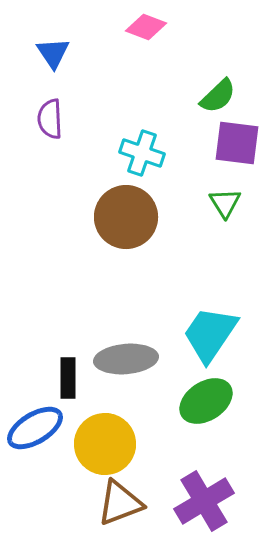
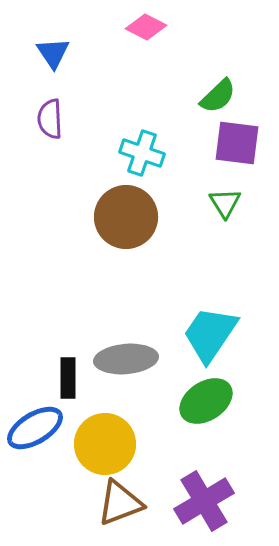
pink diamond: rotated 6 degrees clockwise
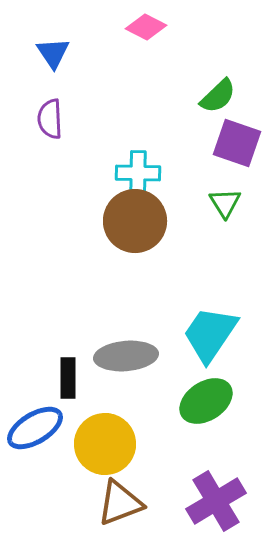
purple square: rotated 12 degrees clockwise
cyan cross: moved 4 px left, 20 px down; rotated 18 degrees counterclockwise
brown circle: moved 9 px right, 4 px down
gray ellipse: moved 3 px up
purple cross: moved 12 px right
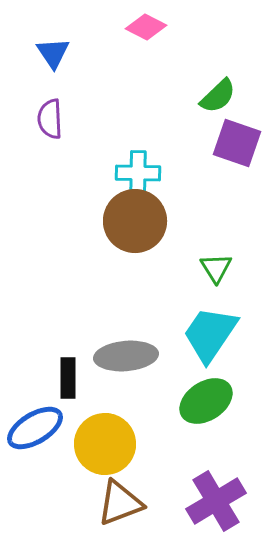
green triangle: moved 9 px left, 65 px down
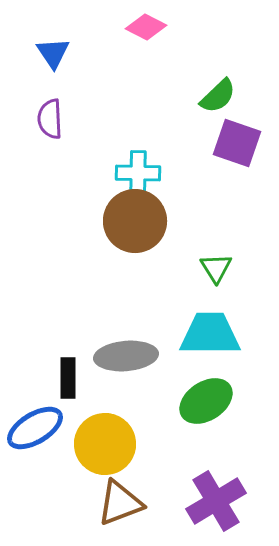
cyan trapezoid: rotated 56 degrees clockwise
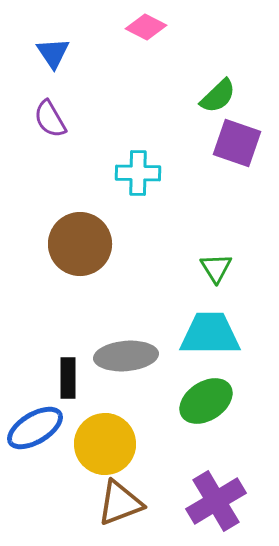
purple semicircle: rotated 27 degrees counterclockwise
brown circle: moved 55 px left, 23 px down
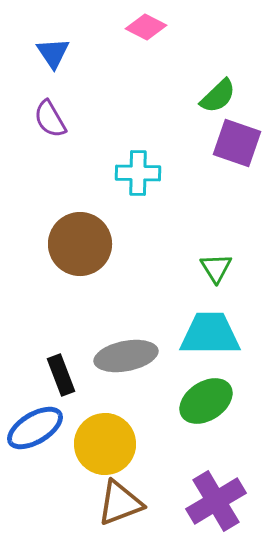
gray ellipse: rotated 6 degrees counterclockwise
black rectangle: moved 7 px left, 3 px up; rotated 21 degrees counterclockwise
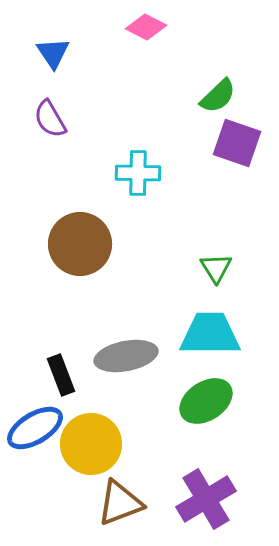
yellow circle: moved 14 px left
purple cross: moved 10 px left, 2 px up
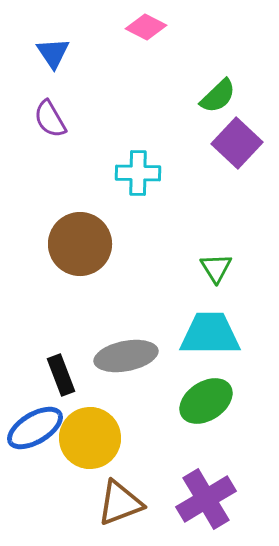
purple square: rotated 24 degrees clockwise
yellow circle: moved 1 px left, 6 px up
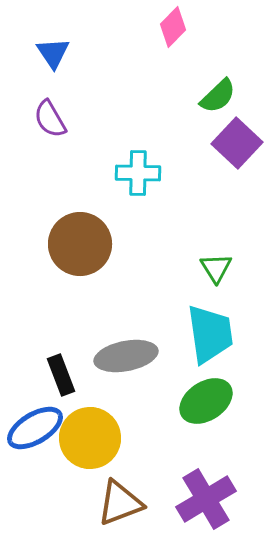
pink diamond: moved 27 px right; rotated 72 degrees counterclockwise
cyan trapezoid: rotated 82 degrees clockwise
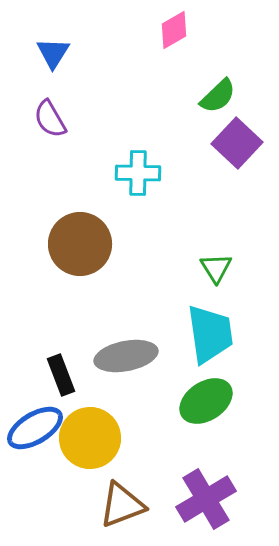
pink diamond: moved 1 px right, 3 px down; rotated 15 degrees clockwise
blue triangle: rotated 6 degrees clockwise
brown triangle: moved 2 px right, 2 px down
